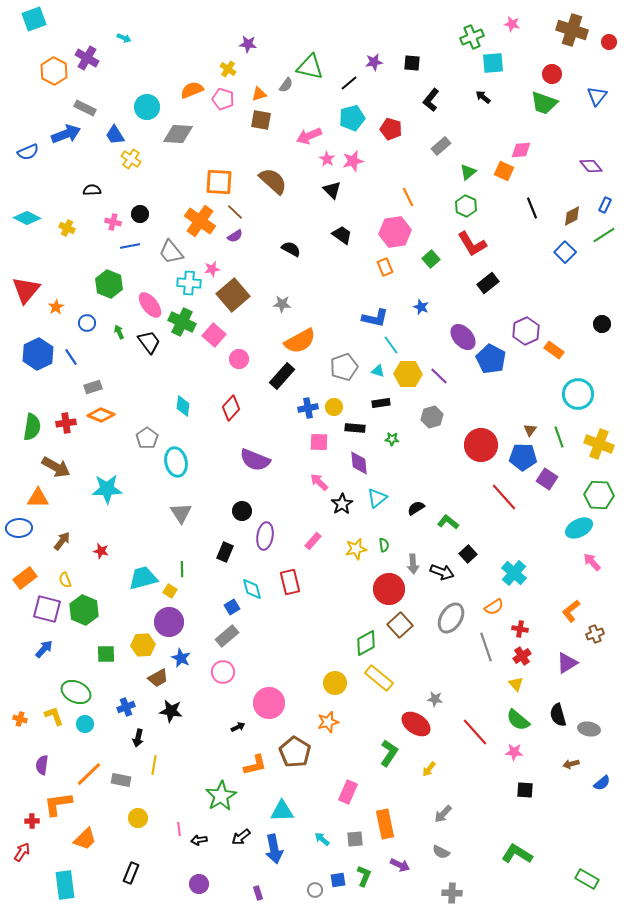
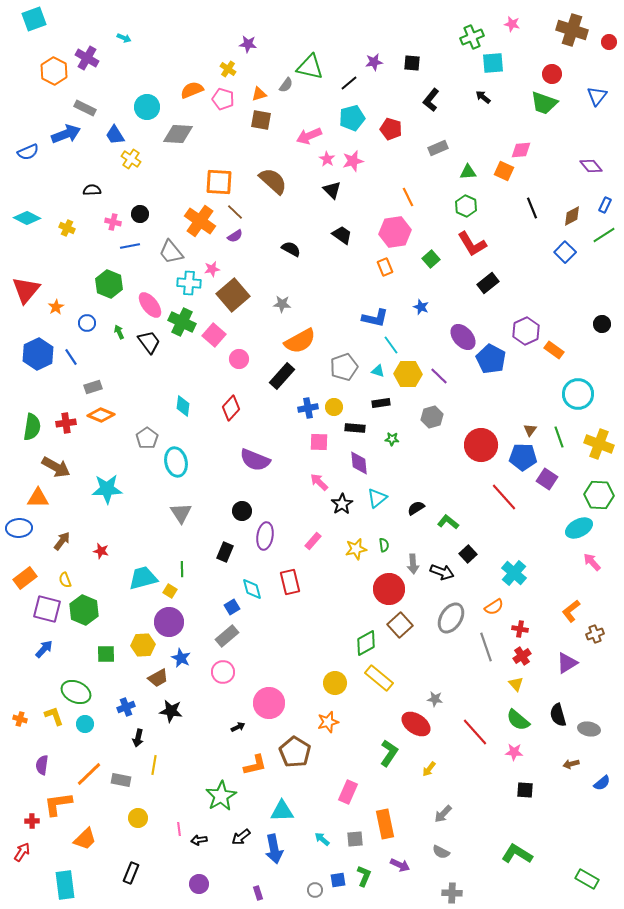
gray rectangle at (441, 146): moved 3 px left, 2 px down; rotated 18 degrees clockwise
green triangle at (468, 172): rotated 36 degrees clockwise
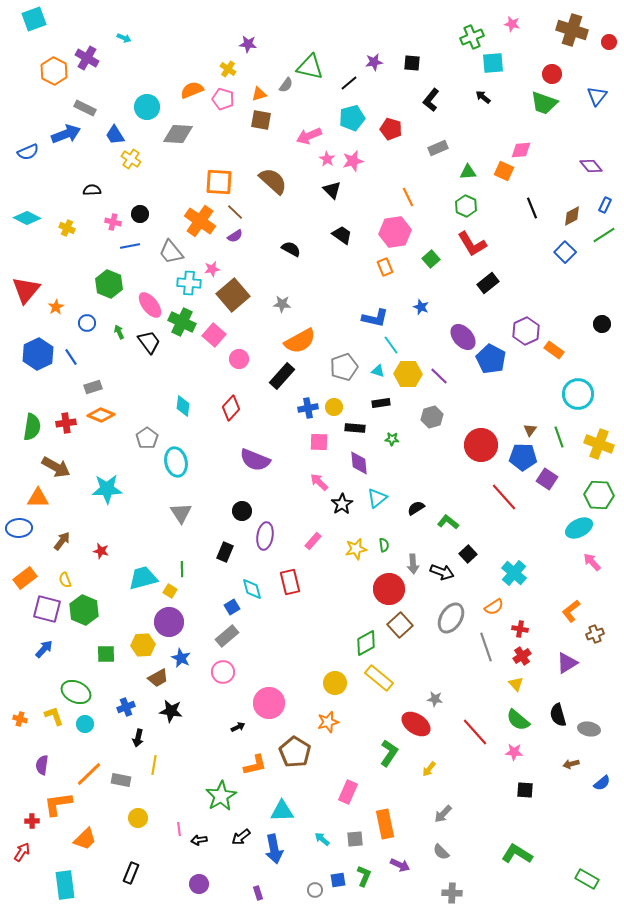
gray semicircle at (441, 852): rotated 18 degrees clockwise
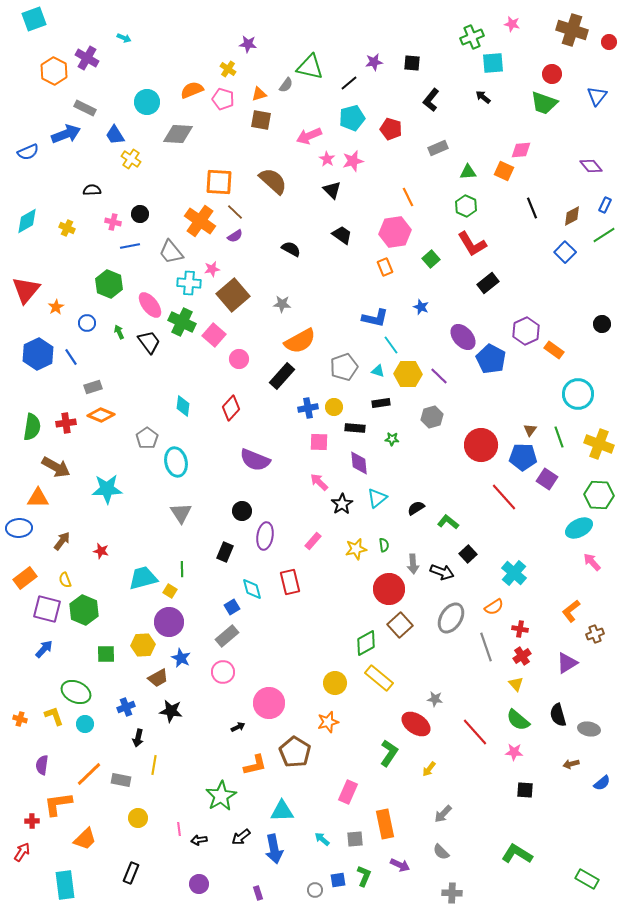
cyan circle at (147, 107): moved 5 px up
cyan diamond at (27, 218): moved 3 px down; rotated 56 degrees counterclockwise
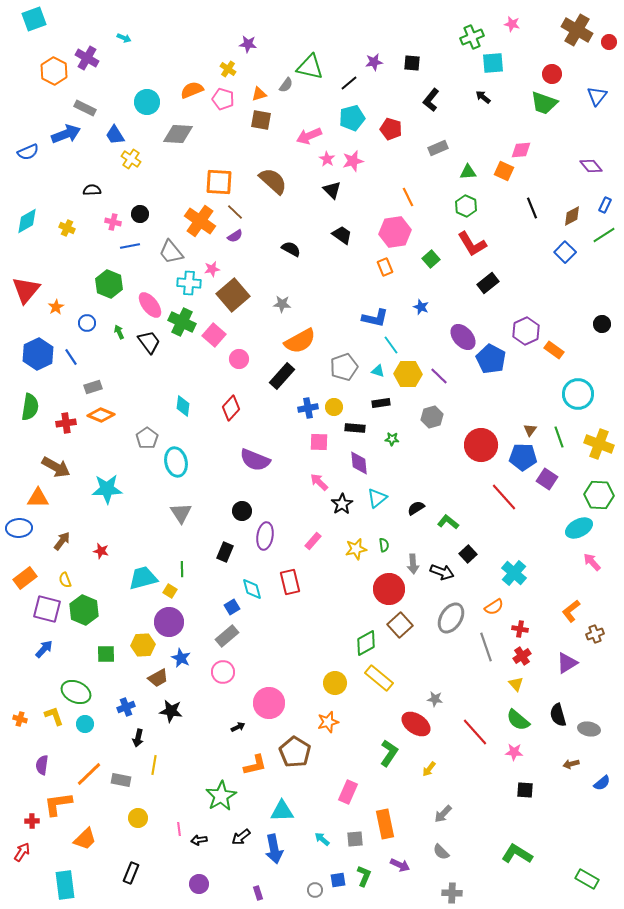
brown cross at (572, 30): moved 5 px right; rotated 12 degrees clockwise
green semicircle at (32, 427): moved 2 px left, 20 px up
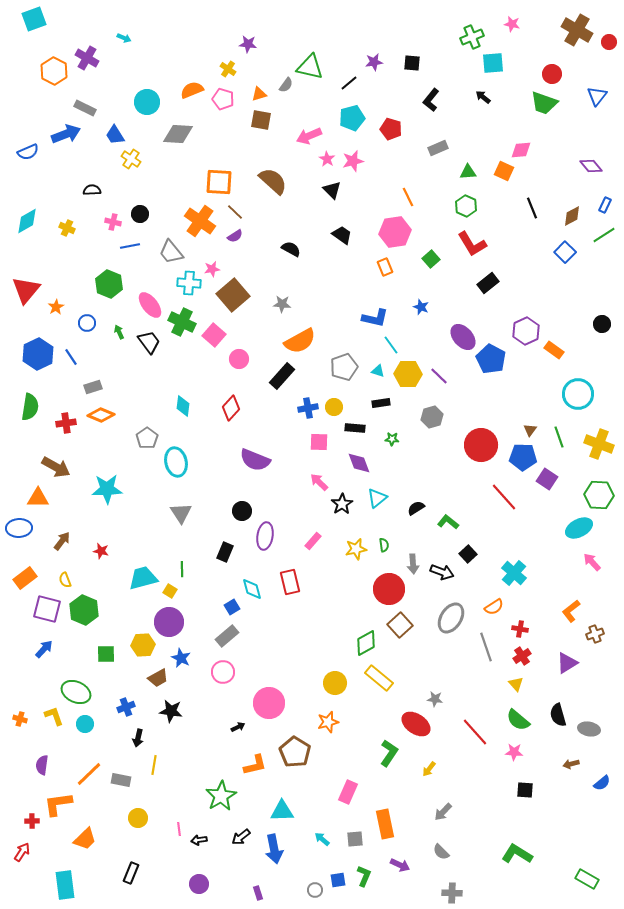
purple diamond at (359, 463): rotated 15 degrees counterclockwise
gray arrow at (443, 814): moved 2 px up
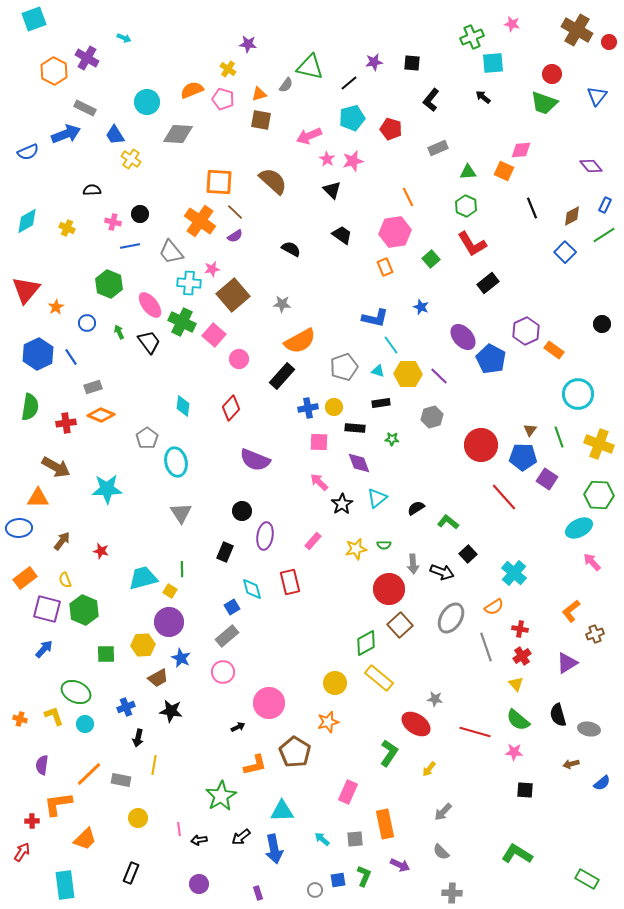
green semicircle at (384, 545): rotated 96 degrees clockwise
red line at (475, 732): rotated 32 degrees counterclockwise
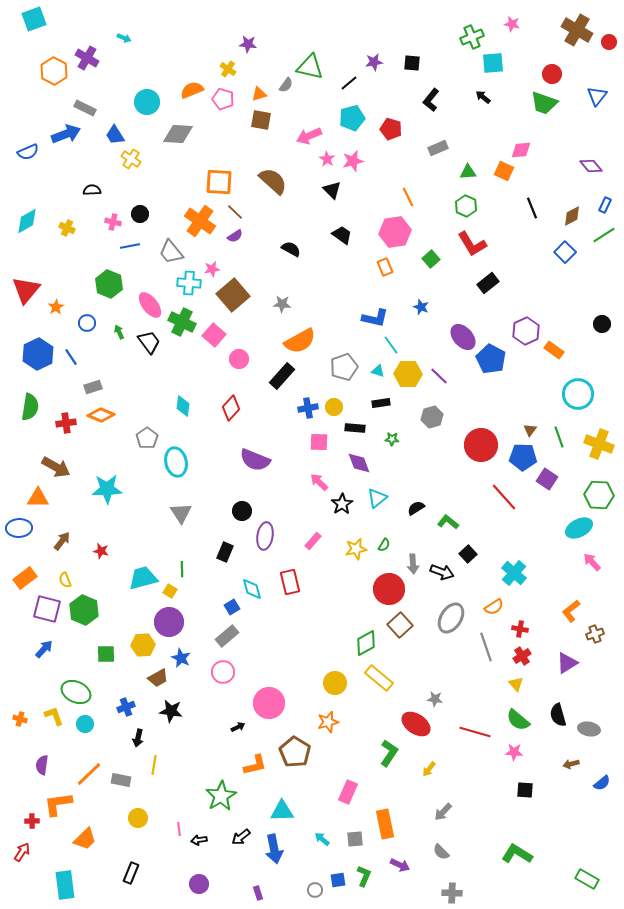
green semicircle at (384, 545): rotated 56 degrees counterclockwise
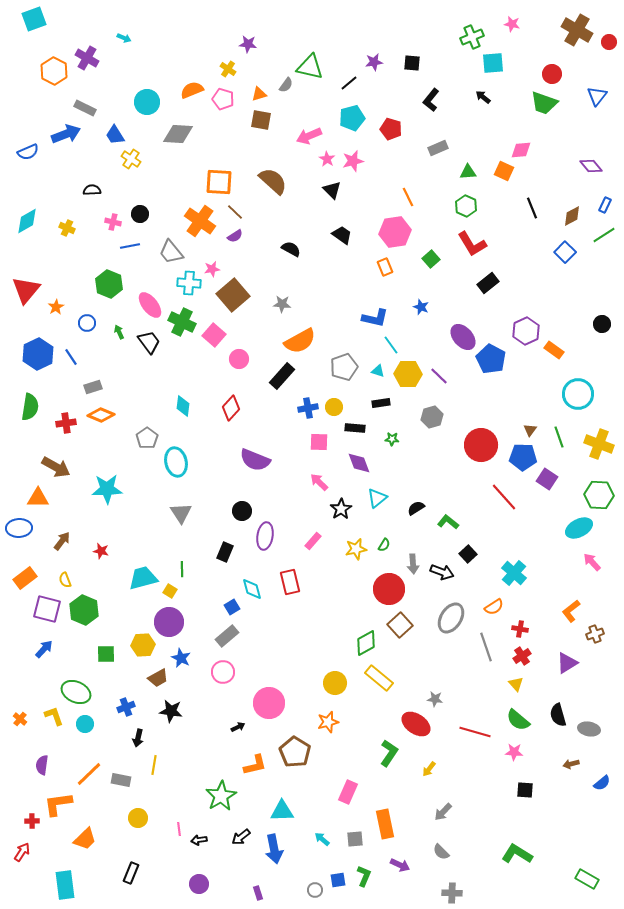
black star at (342, 504): moved 1 px left, 5 px down
orange cross at (20, 719): rotated 24 degrees clockwise
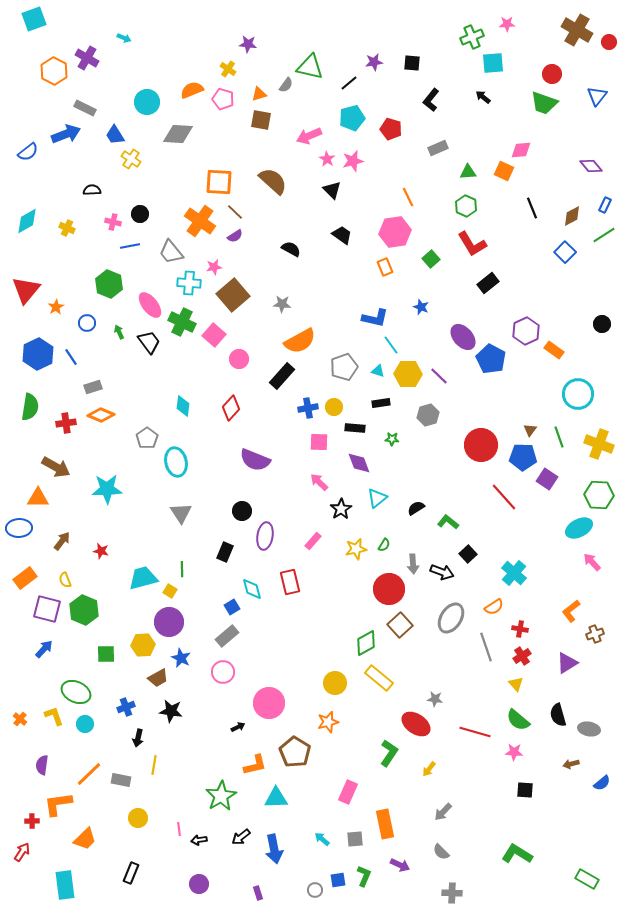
pink star at (512, 24): moved 5 px left; rotated 14 degrees counterclockwise
blue semicircle at (28, 152): rotated 15 degrees counterclockwise
pink star at (212, 269): moved 2 px right, 2 px up
gray hexagon at (432, 417): moved 4 px left, 2 px up
cyan triangle at (282, 811): moved 6 px left, 13 px up
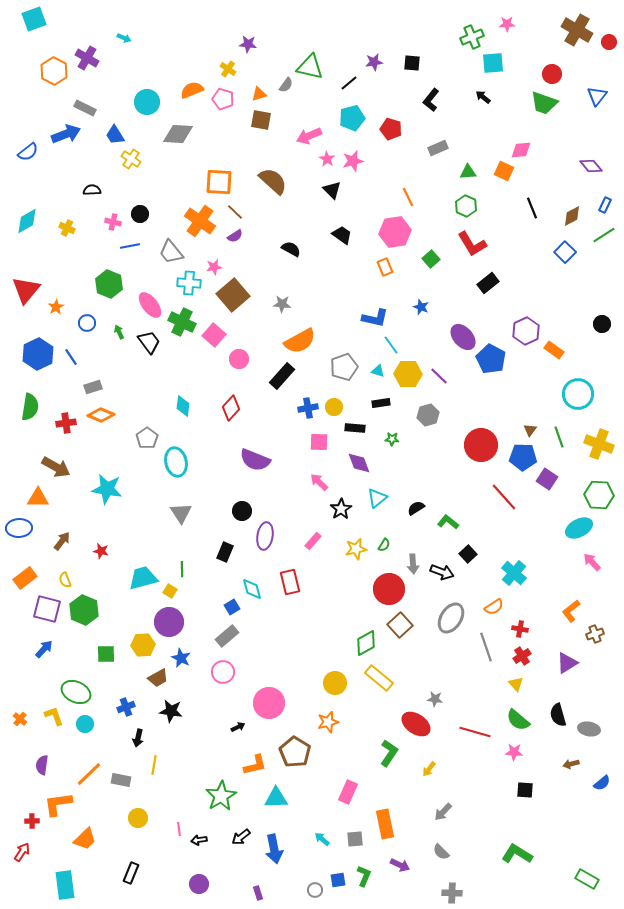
cyan star at (107, 489): rotated 12 degrees clockwise
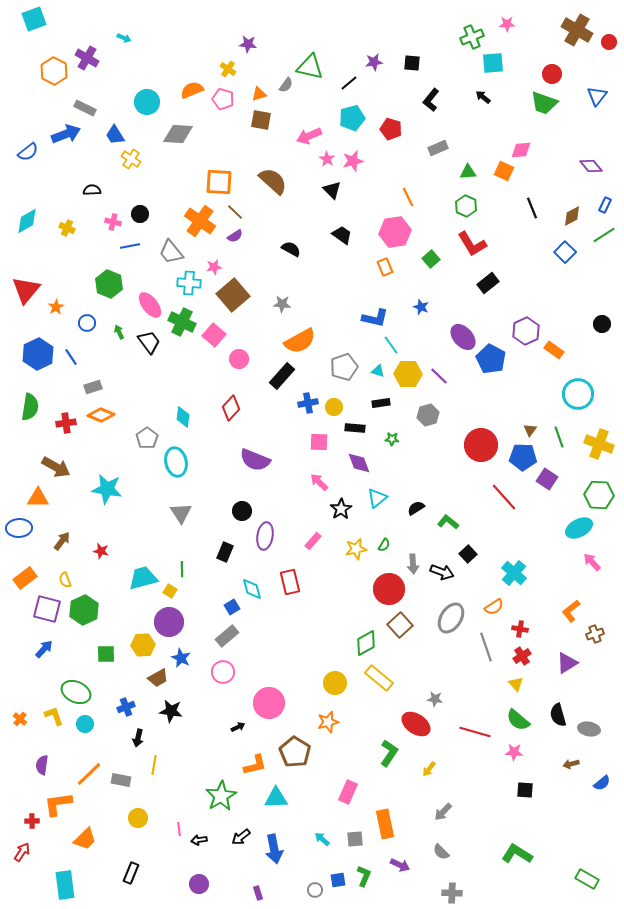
cyan diamond at (183, 406): moved 11 px down
blue cross at (308, 408): moved 5 px up
green hexagon at (84, 610): rotated 12 degrees clockwise
